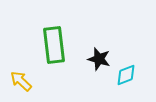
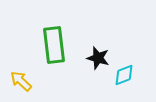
black star: moved 1 px left, 1 px up
cyan diamond: moved 2 px left
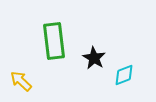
green rectangle: moved 4 px up
black star: moved 4 px left; rotated 15 degrees clockwise
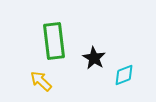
yellow arrow: moved 20 px right
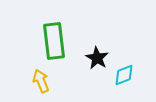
black star: moved 3 px right
yellow arrow: rotated 25 degrees clockwise
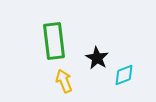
yellow arrow: moved 23 px right
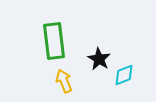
black star: moved 2 px right, 1 px down
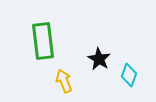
green rectangle: moved 11 px left
cyan diamond: moved 5 px right; rotated 50 degrees counterclockwise
